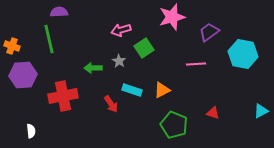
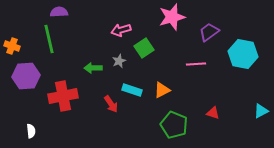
gray star: rotated 16 degrees clockwise
purple hexagon: moved 3 px right, 1 px down
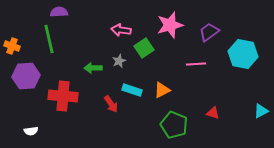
pink star: moved 2 px left, 8 px down
pink arrow: rotated 24 degrees clockwise
red cross: rotated 16 degrees clockwise
white semicircle: rotated 88 degrees clockwise
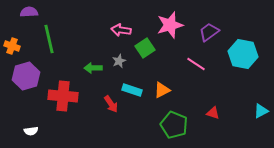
purple semicircle: moved 30 px left
green square: moved 1 px right
pink line: rotated 36 degrees clockwise
purple hexagon: rotated 12 degrees counterclockwise
